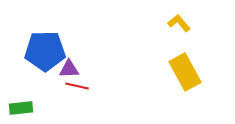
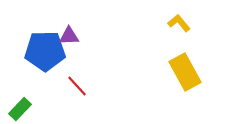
purple triangle: moved 33 px up
red line: rotated 35 degrees clockwise
green rectangle: moved 1 px left, 1 px down; rotated 40 degrees counterclockwise
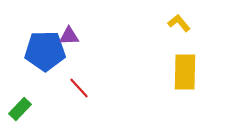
yellow rectangle: rotated 30 degrees clockwise
red line: moved 2 px right, 2 px down
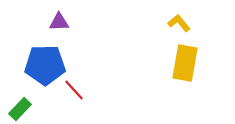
purple triangle: moved 10 px left, 14 px up
blue pentagon: moved 14 px down
yellow rectangle: moved 9 px up; rotated 9 degrees clockwise
red line: moved 5 px left, 2 px down
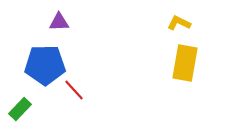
yellow L-shape: rotated 25 degrees counterclockwise
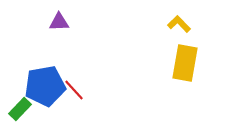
yellow L-shape: moved 1 px down; rotated 20 degrees clockwise
blue pentagon: moved 21 px down; rotated 9 degrees counterclockwise
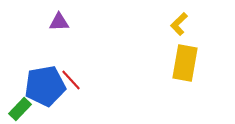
yellow L-shape: rotated 90 degrees counterclockwise
red line: moved 3 px left, 10 px up
